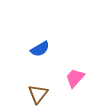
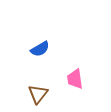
pink trapezoid: moved 1 px down; rotated 50 degrees counterclockwise
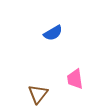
blue semicircle: moved 13 px right, 16 px up
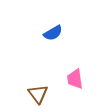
brown triangle: rotated 15 degrees counterclockwise
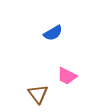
pink trapezoid: moved 8 px left, 3 px up; rotated 55 degrees counterclockwise
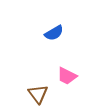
blue semicircle: moved 1 px right
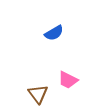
pink trapezoid: moved 1 px right, 4 px down
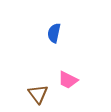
blue semicircle: rotated 132 degrees clockwise
